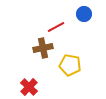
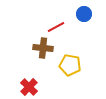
brown cross: rotated 18 degrees clockwise
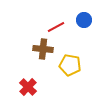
blue circle: moved 6 px down
brown cross: moved 1 px down
red cross: moved 1 px left
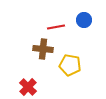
red line: rotated 18 degrees clockwise
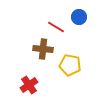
blue circle: moved 5 px left, 3 px up
red line: rotated 42 degrees clockwise
red cross: moved 1 px right, 2 px up; rotated 12 degrees clockwise
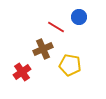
brown cross: rotated 30 degrees counterclockwise
red cross: moved 7 px left, 13 px up
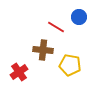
brown cross: moved 1 px down; rotated 30 degrees clockwise
red cross: moved 3 px left
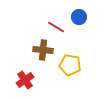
red cross: moved 6 px right, 8 px down
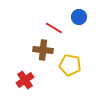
red line: moved 2 px left, 1 px down
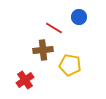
brown cross: rotated 12 degrees counterclockwise
